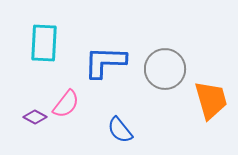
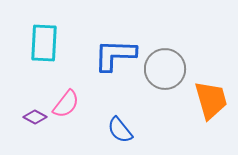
blue L-shape: moved 10 px right, 7 px up
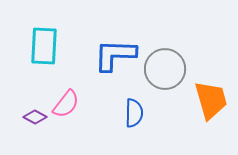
cyan rectangle: moved 3 px down
blue semicircle: moved 14 px right, 17 px up; rotated 140 degrees counterclockwise
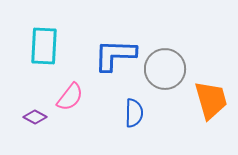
pink semicircle: moved 4 px right, 7 px up
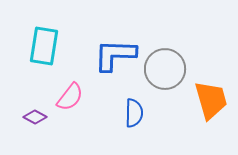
cyan rectangle: rotated 6 degrees clockwise
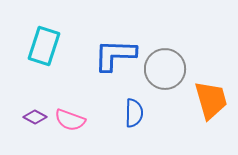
cyan rectangle: rotated 9 degrees clockwise
pink semicircle: moved 23 px down; rotated 72 degrees clockwise
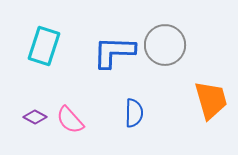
blue L-shape: moved 1 px left, 3 px up
gray circle: moved 24 px up
pink semicircle: rotated 28 degrees clockwise
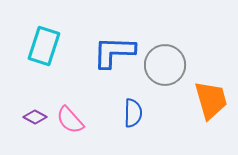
gray circle: moved 20 px down
blue semicircle: moved 1 px left
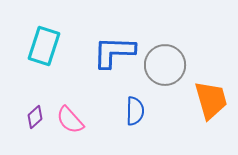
blue semicircle: moved 2 px right, 2 px up
purple diamond: rotated 70 degrees counterclockwise
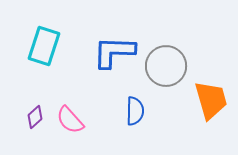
gray circle: moved 1 px right, 1 px down
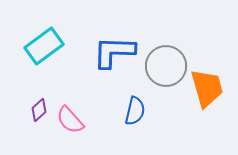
cyan rectangle: rotated 36 degrees clockwise
orange trapezoid: moved 4 px left, 12 px up
blue semicircle: rotated 12 degrees clockwise
purple diamond: moved 4 px right, 7 px up
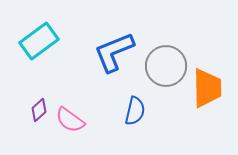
cyan rectangle: moved 5 px left, 5 px up
blue L-shape: rotated 24 degrees counterclockwise
orange trapezoid: rotated 15 degrees clockwise
pink semicircle: rotated 12 degrees counterclockwise
